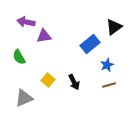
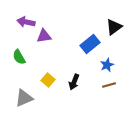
black arrow: rotated 49 degrees clockwise
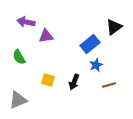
purple triangle: moved 2 px right
blue star: moved 11 px left
yellow square: rotated 24 degrees counterclockwise
gray triangle: moved 6 px left, 2 px down
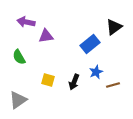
blue star: moved 7 px down
brown line: moved 4 px right
gray triangle: rotated 12 degrees counterclockwise
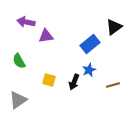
green semicircle: moved 4 px down
blue star: moved 7 px left, 2 px up
yellow square: moved 1 px right
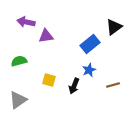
green semicircle: rotated 105 degrees clockwise
black arrow: moved 4 px down
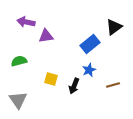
yellow square: moved 2 px right, 1 px up
gray triangle: rotated 30 degrees counterclockwise
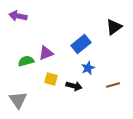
purple arrow: moved 8 px left, 6 px up
purple triangle: moved 17 px down; rotated 14 degrees counterclockwise
blue rectangle: moved 9 px left
green semicircle: moved 7 px right
blue star: moved 1 px left, 2 px up
black arrow: rotated 98 degrees counterclockwise
